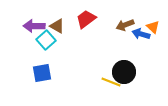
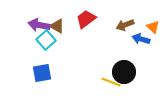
purple arrow: moved 5 px right, 1 px up; rotated 10 degrees clockwise
blue arrow: moved 5 px down
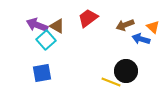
red trapezoid: moved 2 px right, 1 px up
purple arrow: moved 2 px left; rotated 10 degrees clockwise
black circle: moved 2 px right, 1 px up
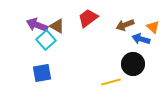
black circle: moved 7 px right, 7 px up
yellow line: rotated 36 degrees counterclockwise
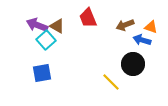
red trapezoid: rotated 75 degrees counterclockwise
orange triangle: moved 2 px left; rotated 24 degrees counterclockwise
blue arrow: moved 1 px right, 1 px down
yellow line: rotated 60 degrees clockwise
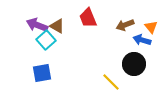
orange triangle: rotated 32 degrees clockwise
black circle: moved 1 px right
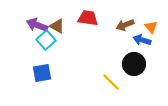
red trapezoid: rotated 120 degrees clockwise
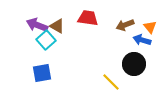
orange triangle: moved 1 px left
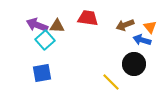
brown triangle: rotated 28 degrees counterclockwise
cyan square: moved 1 px left
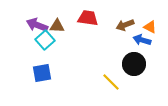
orange triangle: rotated 24 degrees counterclockwise
